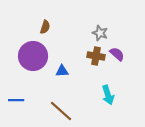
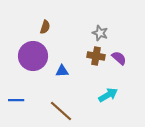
purple semicircle: moved 2 px right, 4 px down
cyan arrow: rotated 102 degrees counterclockwise
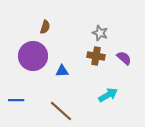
purple semicircle: moved 5 px right
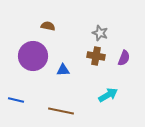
brown semicircle: moved 3 px right, 1 px up; rotated 96 degrees counterclockwise
purple semicircle: rotated 70 degrees clockwise
blue triangle: moved 1 px right, 1 px up
blue line: rotated 14 degrees clockwise
brown line: rotated 30 degrees counterclockwise
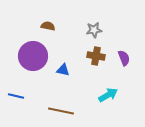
gray star: moved 6 px left, 3 px up; rotated 28 degrees counterclockwise
purple semicircle: rotated 42 degrees counterclockwise
blue triangle: rotated 16 degrees clockwise
blue line: moved 4 px up
